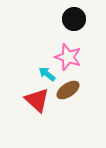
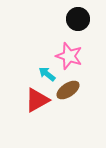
black circle: moved 4 px right
pink star: moved 1 px right, 1 px up
red triangle: rotated 48 degrees clockwise
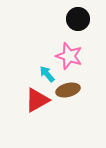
cyan arrow: rotated 12 degrees clockwise
brown ellipse: rotated 20 degrees clockwise
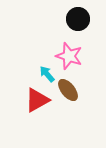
brown ellipse: rotated 65 degrees clockwise
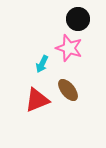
pink star: moved 8 px up
cyan arrow: moved 5 px left, 10 px up; rotated 114 degrees counterclockwise
red triangle: rotated 8 degrees clockwise
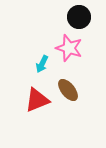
black circle: moved 1 px right, 2 px up
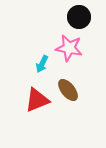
pink star: rotated 8 degrees counterclockwise
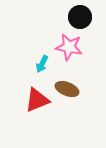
black circle: moved 1 px right
pink star: moved 1 px up
brown ellipse: moved 1 px left, 1 px up; rotated 30 degrees counterclockwise
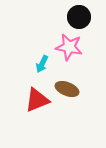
black circle: moved 1 px left
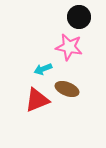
cyan arrow: moved 1 px right, 5 px down; rotated 42 degrees clockwise
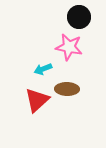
brown ellipse: rotated 20 degrees counterclockwise
red triangle: rotated 20 degrees counterclockwise
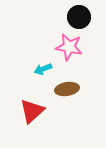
brown ellipse: rotated 10 degrees counterclockwise
red triangle: moved 5 px left, 11 px down
